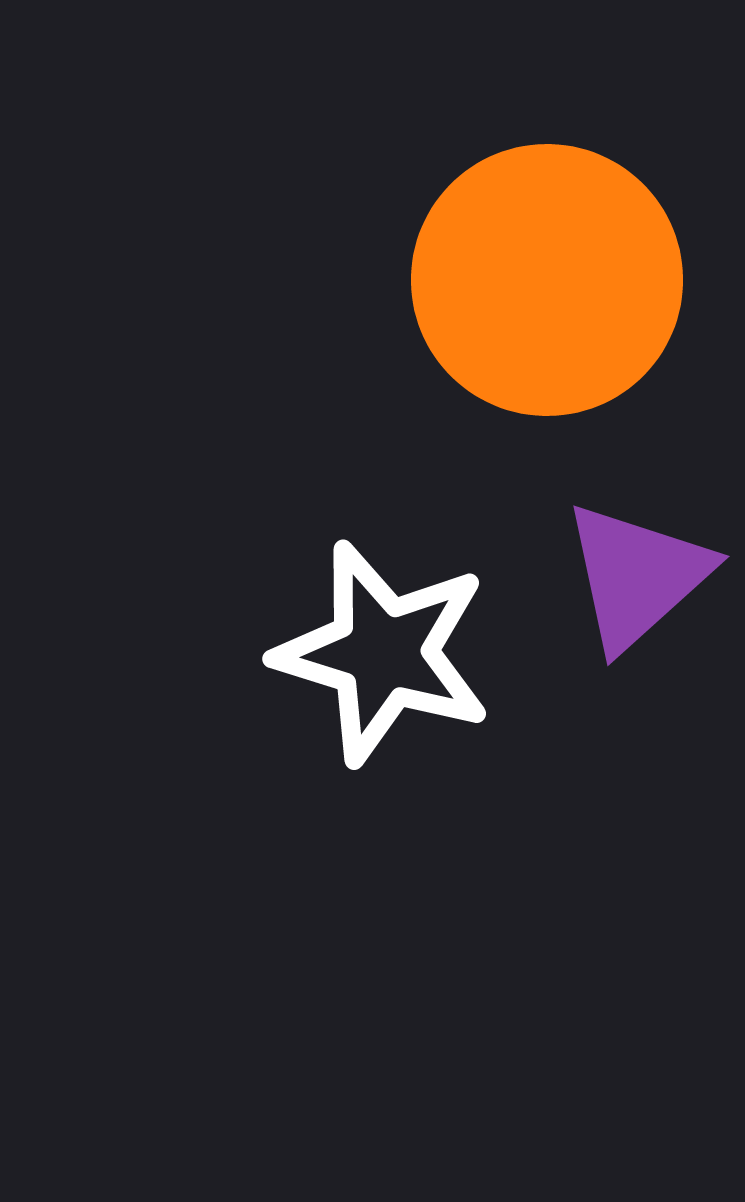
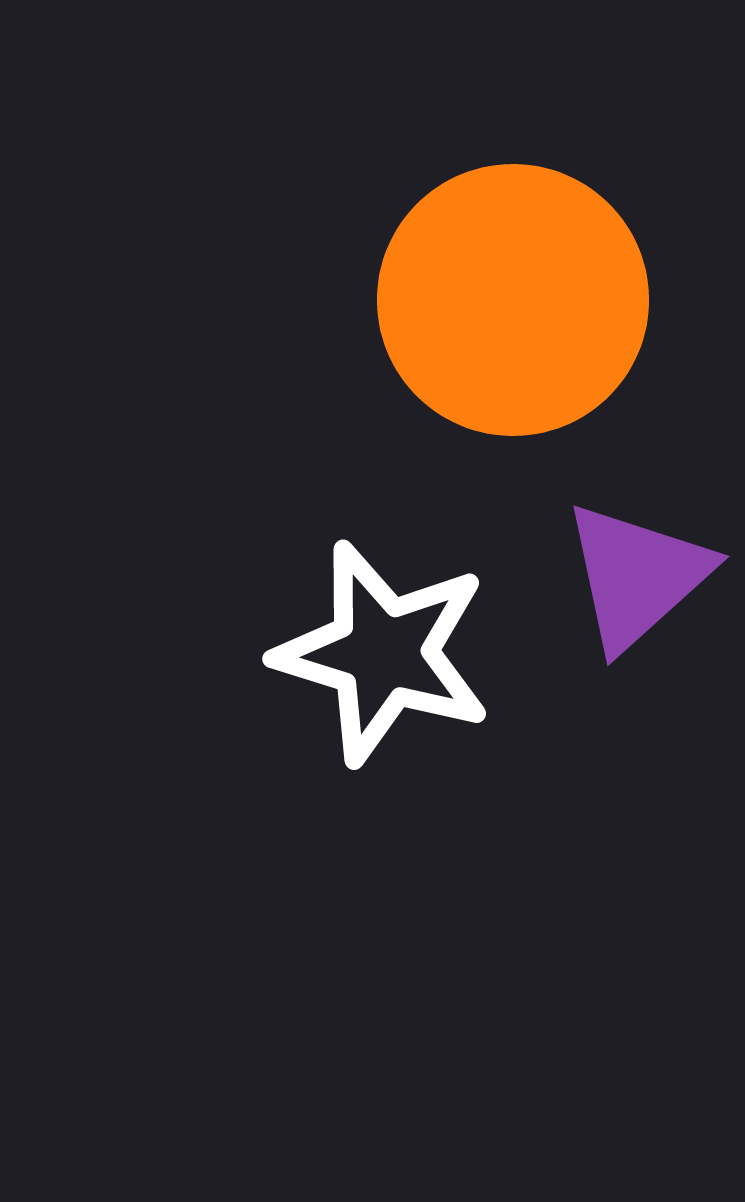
orange circle: moved 34 px left, 20 px down
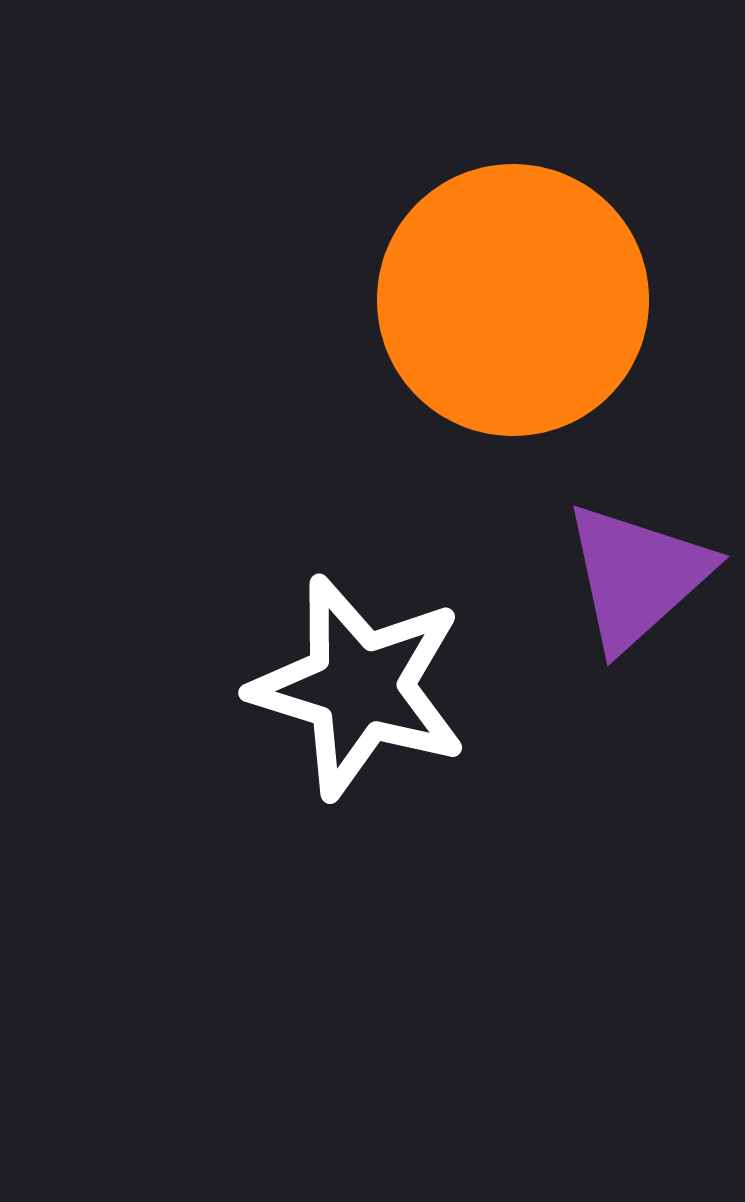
white star: moved 24 px left, 34 px down
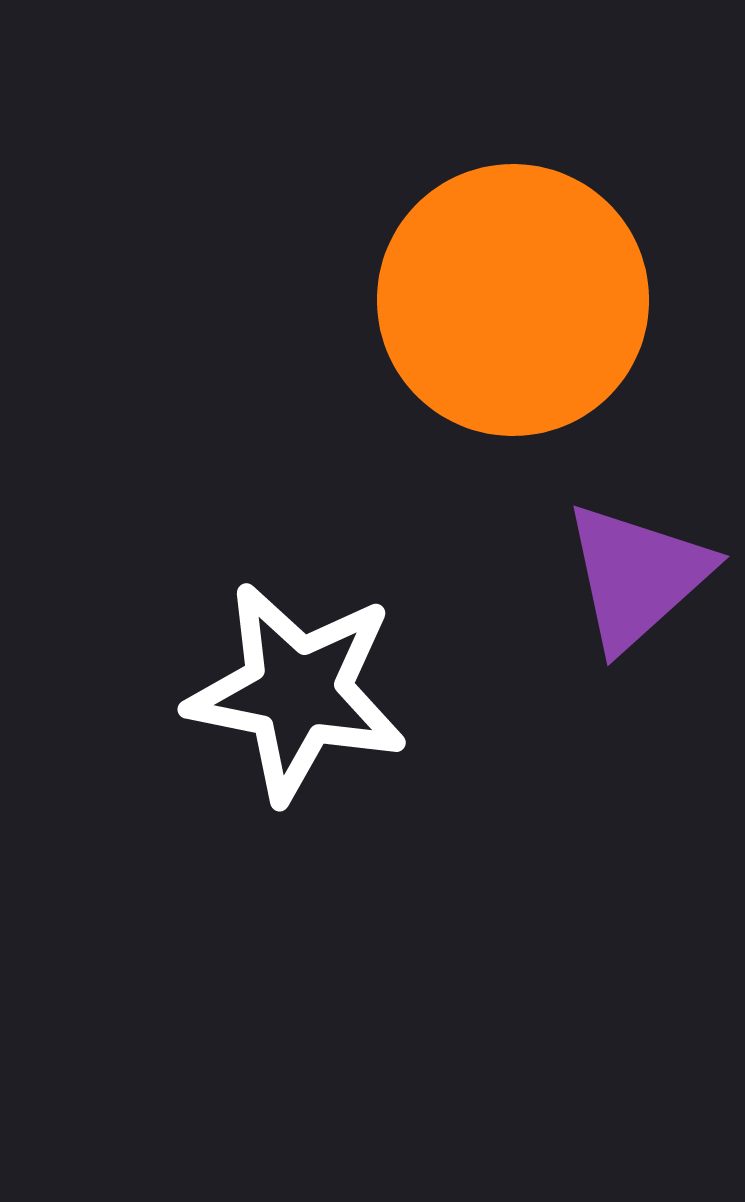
white star: moved 62 px left, 5 px down; rotated 6 degrees counterclockwise
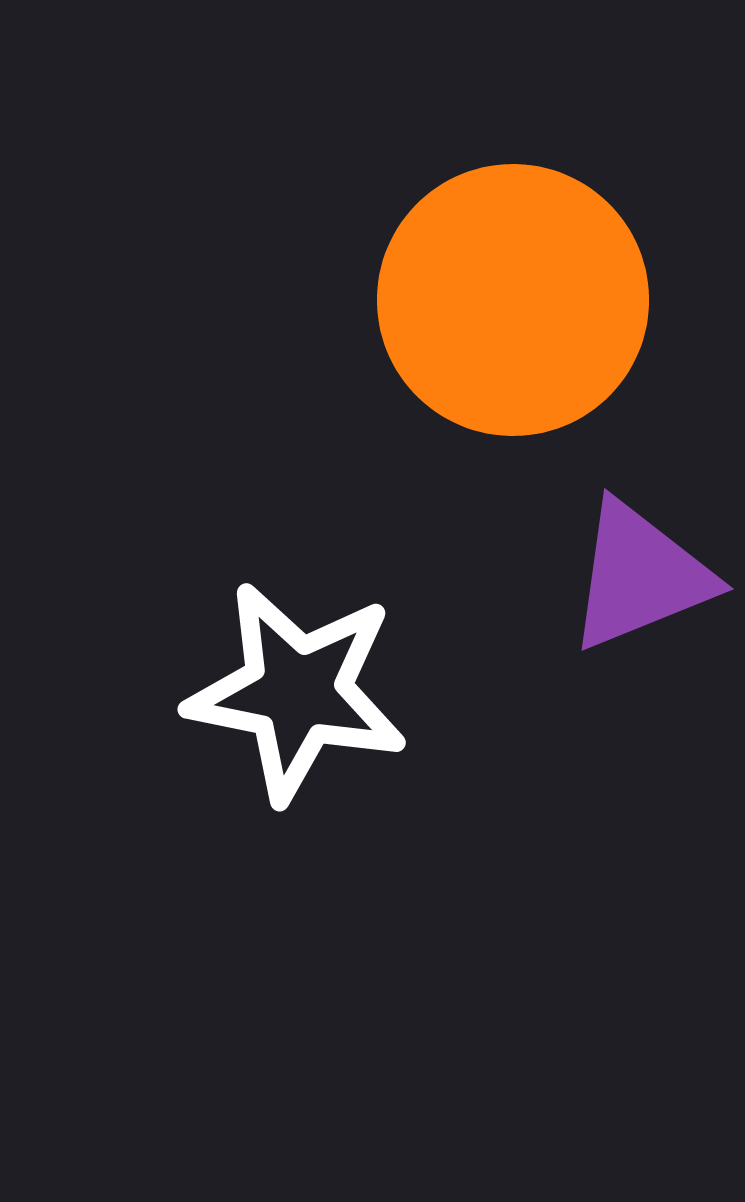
purple triangle: moved 3 px right; rotated 20 degrees clockwise
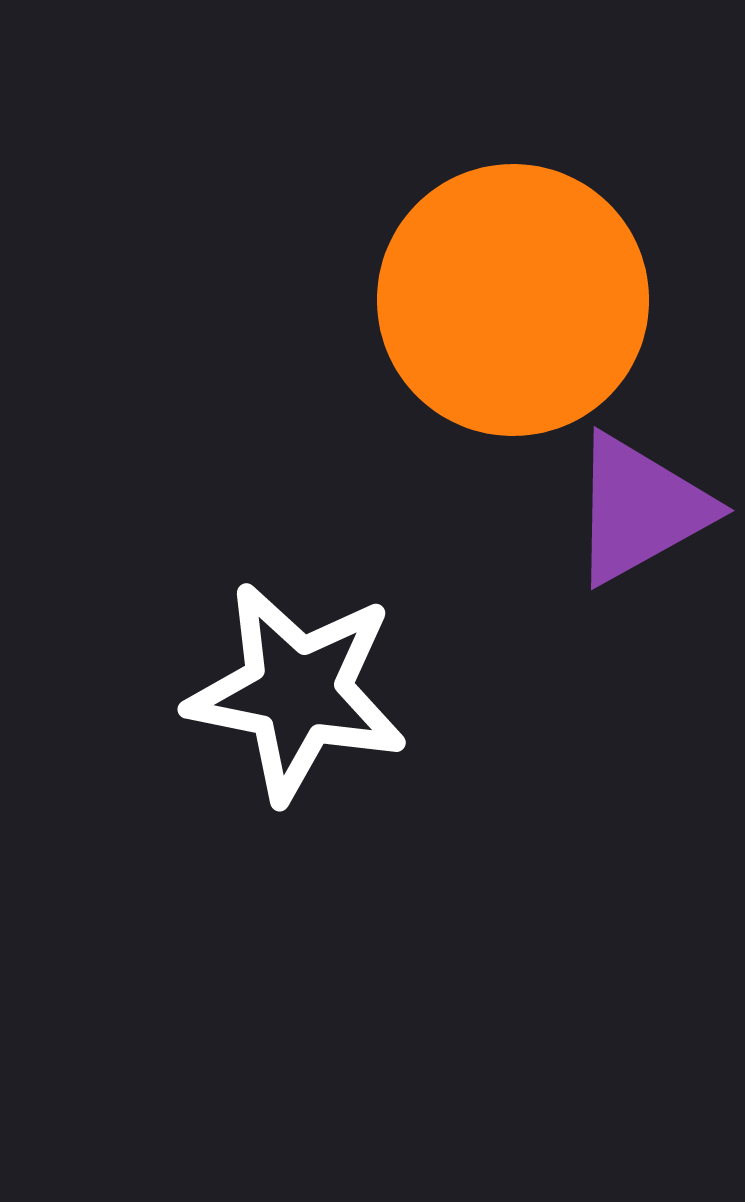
purple triangle: moved 67 px up; rotated 7 degrees counterclockwise
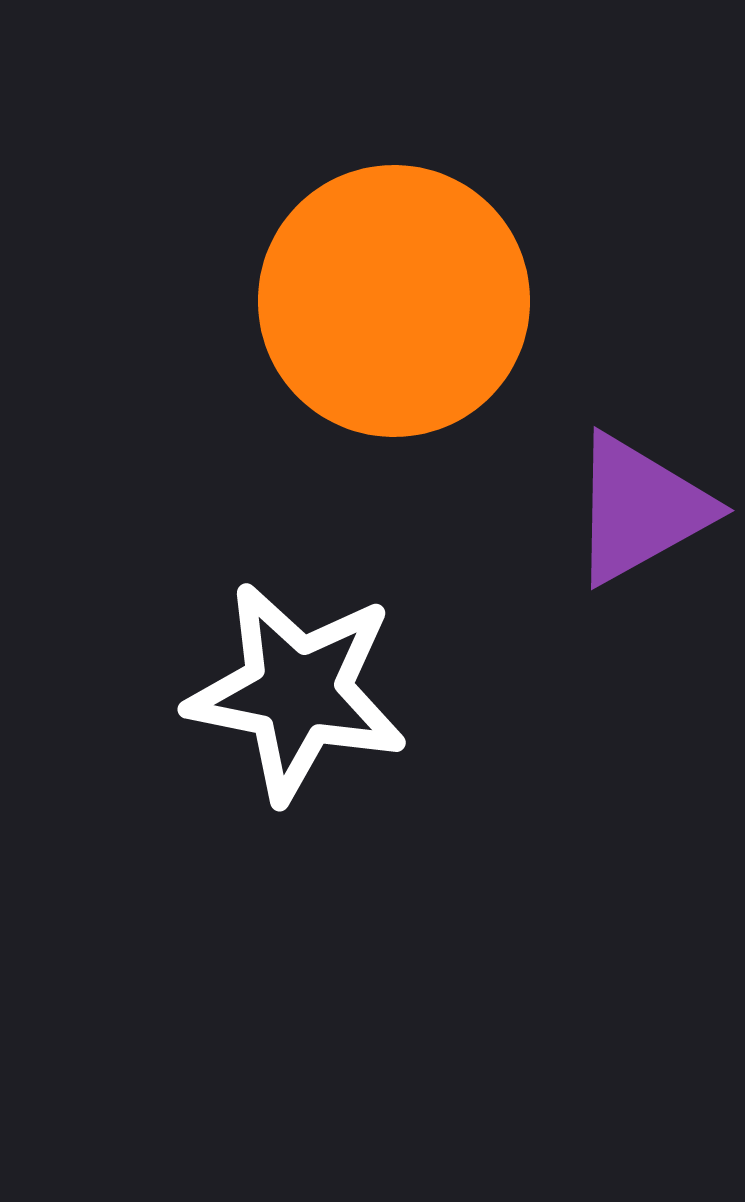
orange circle: moved 119 px left, 1 px down
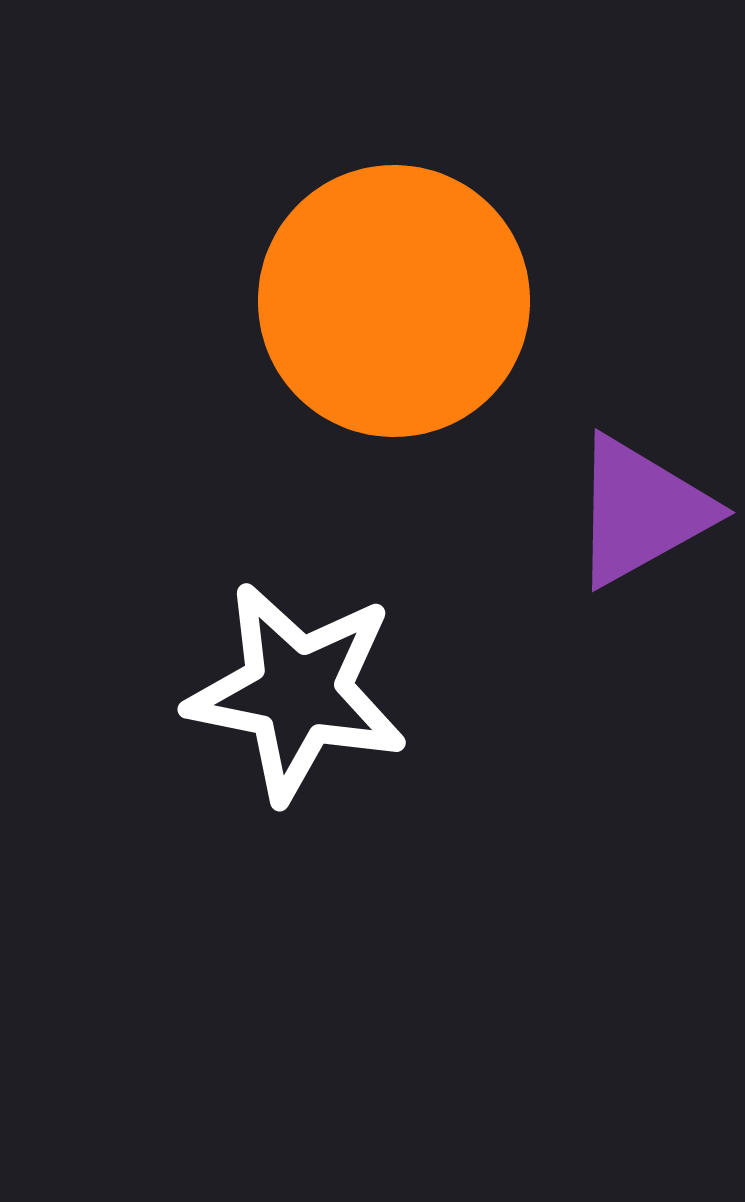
purple triangle: moved 1 px right, 2 px down
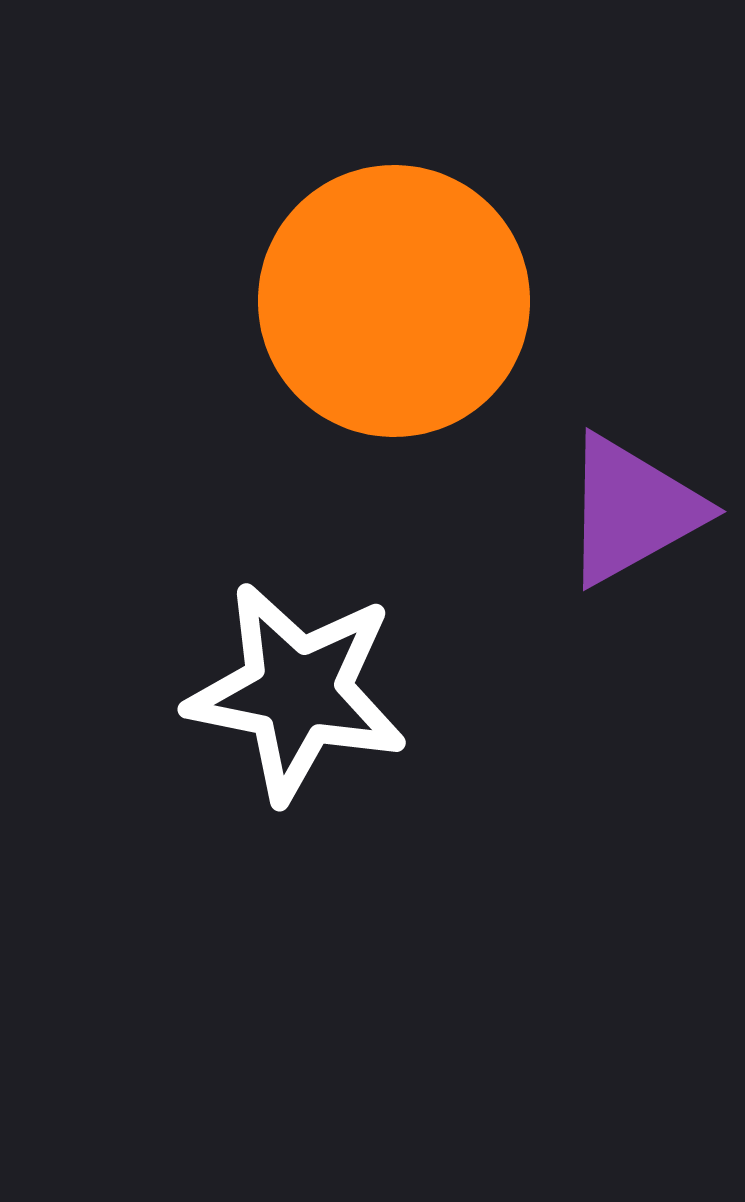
purple triangle: moved 9 px left, 1 px up
